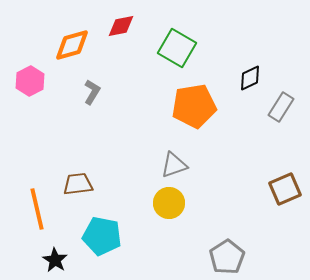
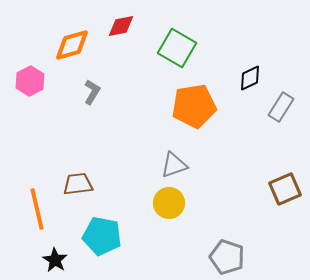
gray pentagon: rotated 20 degrees counterclockwise
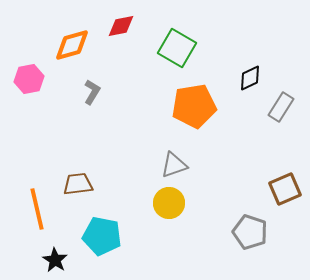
pink hexagon: moved 1 px left, 2 px up; rotated 16 degrees clockwise
gray pentagon: moved 23 px right, 25 px up
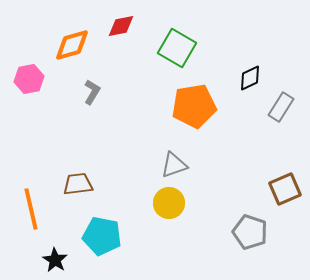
orange line: moved 6 px left
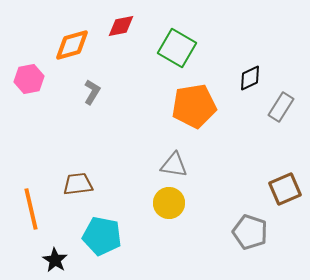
gray triangle: rotated 28 degrees clockwise
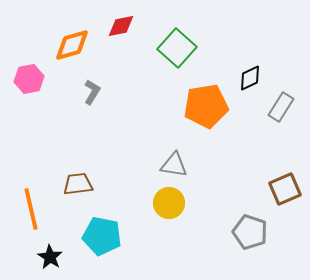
green square: rotated 12 degrees clockwise
orange pentagon: moved 12 px right
black star: moved 5 px left, 3 px up
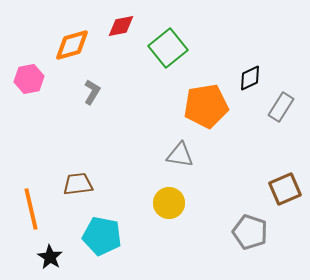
green square: moved 9 px left; rotated 9 degrees clockwise
gray triangle: moved 6 px right, 10 px up
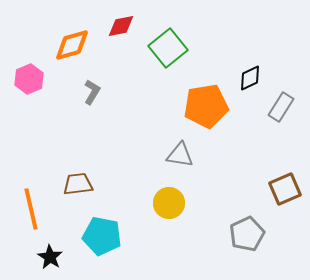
pink hexagon: rotated 12 degrees counterclockwise
gray pentagon: moved 3 px left, 2 px down; rotated 28 degrees clockwise
